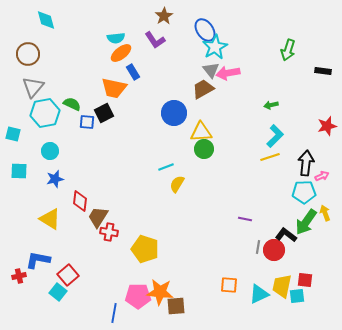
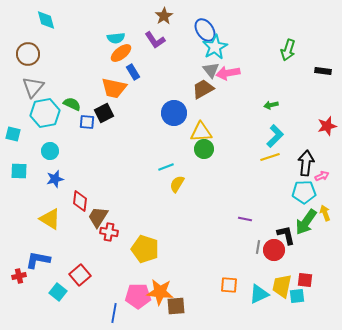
black L-shape at (286, 235): rotated 40 degrees clockwise
red square at (68, 275): moved 12 px right
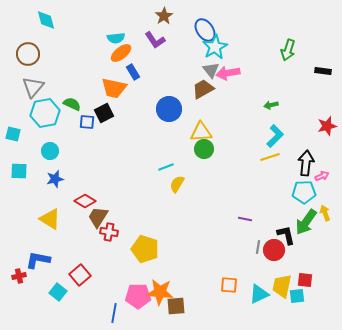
blue circle at (174, 113): moved 5 px left, 4 px up
red diamond at (80, 201): moved 5 px right; rotated 65 degrees counterclockwise
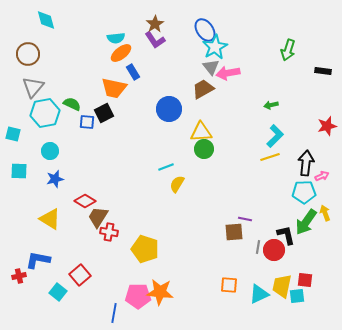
brown star at (164, 16): moved 9 px left, 8 px down
gray triangle at (211, 70): moved 3 px up
brown square at (176, 306): moved 58 px right, 74 px up
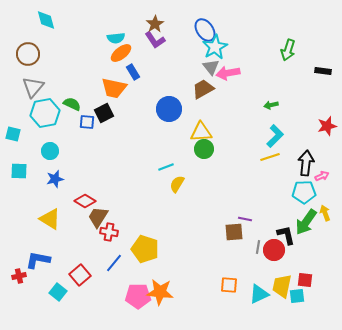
blue line at (114, 313): moved 50 px up; rotated 30 degrees clockwise
